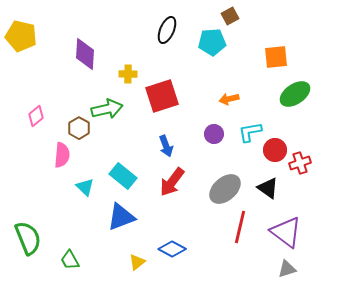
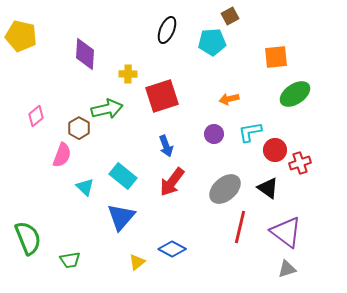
pink semicircle: rotated 15 degrees clockwise
blue triangle: rotated 28 degrees counterclockwise
green trapezoid: rotated 70 degrees counterclockwise
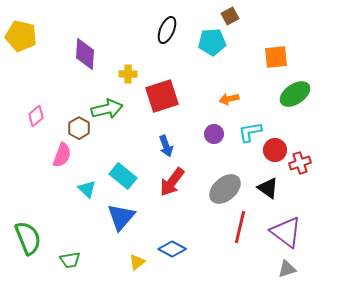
cyan triangle: moved 2 px right, 2 px down
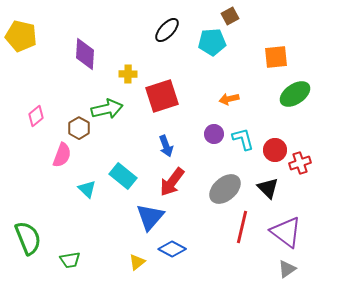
black ellipse: rotated 20 degrees clockwise
cyan L-shape: moved 7 px left, 7 px down; rotated 85 degrees clockwise
black triangle: rotated 10 degrees clockwise
blue triangle: moved 29 px right
red line: moved 2 px right
gray triangle: rotated 18 degrees counterclockwise
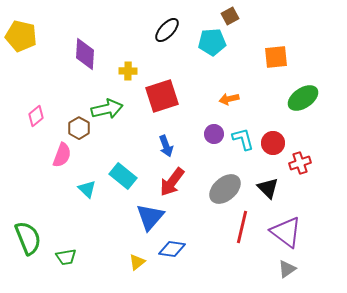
yellow cross: moved 3 px up
green ellipse: moved 8 px right, 4 px down
red circle: moved 2 px left, 7 px up
blue diamond: rotated 20 degrees counterclockwise
green trapezoid: moved 4 px left, 3 px up
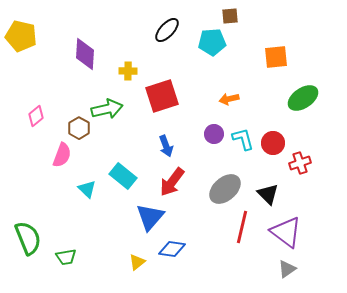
brown square: rotated 24 degrees clockwise
black triangle: moved 6 px down
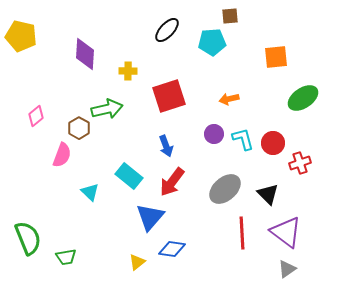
red square: moved 7 px right
cyan rectangle: moved 6 px right
cyan triangle: moved 3 px right, 3 px down
red line: moved 6 px down; rotated 16 degrees counterclockwise
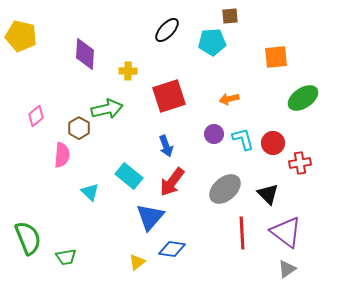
pink semicircle: rotated 15 degrees counterclockwise
red cross: rotated 10 degrees clockwise
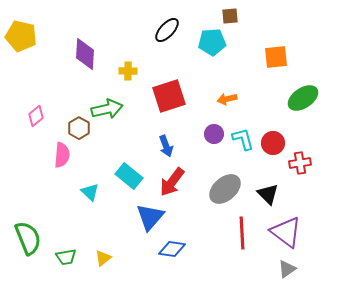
orange arrow: moved 2 px left
yellow triangle: moved 34 px left, 4 px up
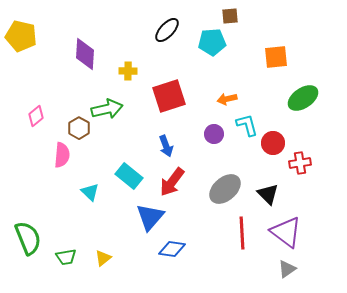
cyan L-shape: moved 4 px right, 14 px up
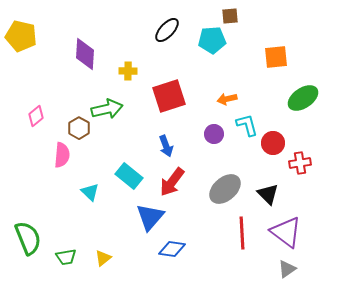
cyan pentagon: moved 2 px up
